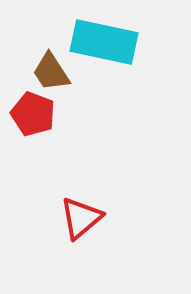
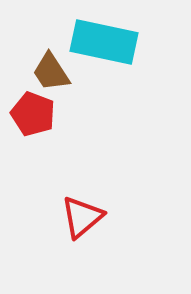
red triangle: moved 1 px right, 1 px up
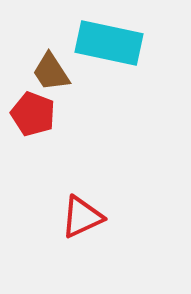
cyan rectangle: moved 5 px right, 1 px down
red triangle: rotated 15 degrees clockwise
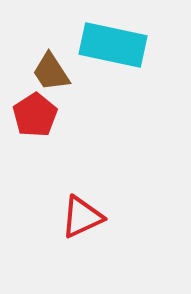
cyan rectangle: moved 4 px right, 2 px down
red pentagon: moved 2 px right, 1 px down; rotated 18 degrees clockwise
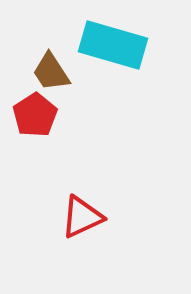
cyan rectangle: rotated 4 degrees clockwise
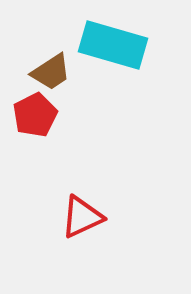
brown trapezoid: rotated 90 degrees counterclockwise
red pentagon: rotated 6 degrees clockwise
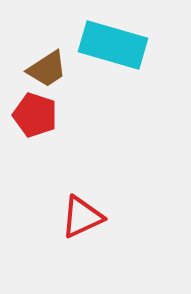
brown trapezoid: moved 4 px left, 3 px up
red pentagon: rotated 27 degrees counterclockwise
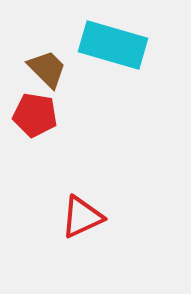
brown trapezoid: rotated 102 degrees counterclockwise
red pentagon: rotated 9 degrees counterclockwise
